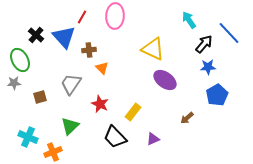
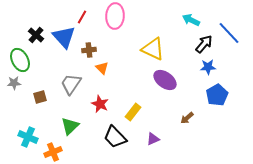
cyan arrow: moved 2 px right; rotated 30 degrees counterclockwise
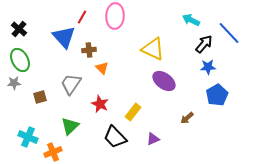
black cross: moved 17 px left, 6 px up
purple ellipse: moved 1 px left, 1 px down
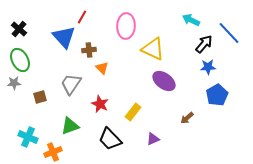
pink ellipse: moved 11 px right, 10 px down
green triangle: rotated 24 degrees clockwise
black trapezoid: moved 5 px left, 2 px down
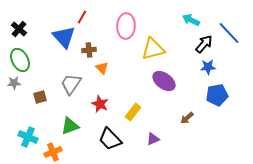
yellow triangle: rotated 40 degrees counterclockwise
blue pentagon: rotated 20 degrees clockwise
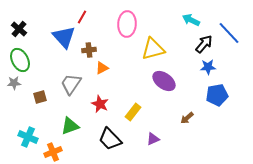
pink ellipse: moved 1 px right, 2 px up
orange triangle: rotated 48 degrees clockwise
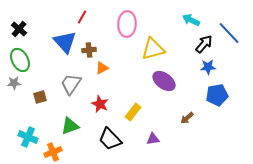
blue triangle: moved 1 px right, 5 px down
purple triangle: rotated 16 degrees clockwise
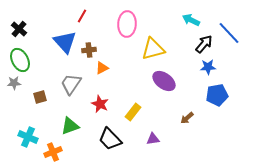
red line: moved 1 px up
